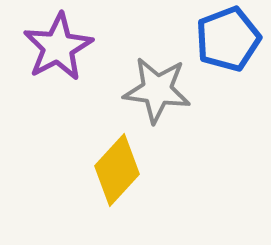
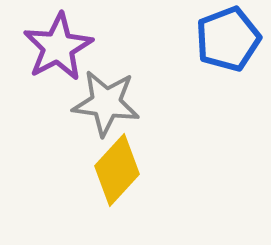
gray star: moved 51 px left, 13 px down
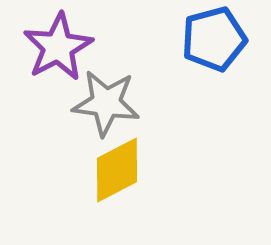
blue pentagon: moved 14 px left; rotated 6 degrees clockwise
yellow diamond: rotated 20 degrees clockwise
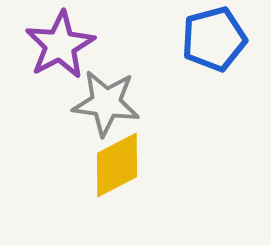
purple star: moved 2 px right, 2 px up
yellow diamond: moved 5 px up
